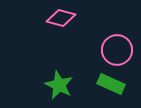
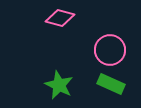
pink diamond: moved 1 px left
pink circle: moved 7 px left
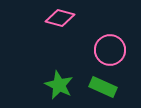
green rectangle: moved 8 px left, 3 px down
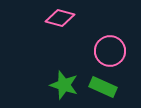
pink circle: moved 1 px down
green star: moved 5 px right; rotated 8 degrees counterclockwise
